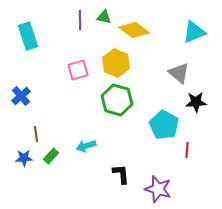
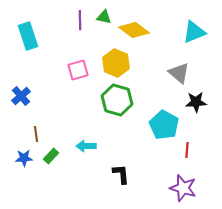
cyan arrow: rotated 18 degrees clockwise
purple star: moved 25 px right, 1 px up
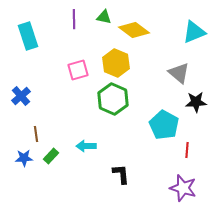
purple line: moved 6 px left, 1 px up
green hexagon: moved 4 px left, 1 px up; rotated 8 degrees clockwise
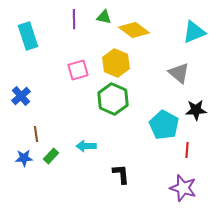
black star: moved 8 px down
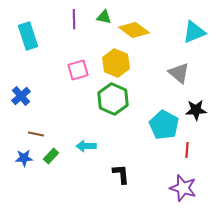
brown line: rotated 70 degrees counterclockwise
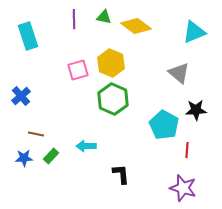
yellow diamond: moved 2 px right, 4 px up
yellow hexagon: moved 5 px left
